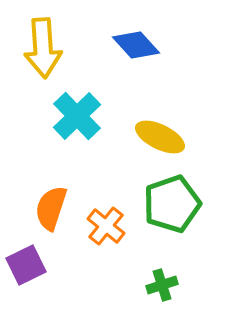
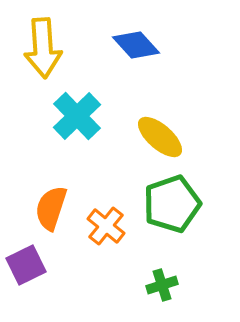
yellow ellipse: rotated 15 degrees clockwise
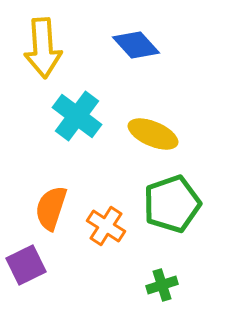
cyan cross: rotated 9 degrees counterclockwise
yellow ellipse: moved 7 px left, 3 px up; rotated 18 degrees counterclockwise
orange cross: rotated 6 degrees counterclockwise
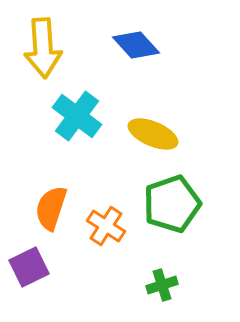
purple square: moved 3 px right, 2 px down
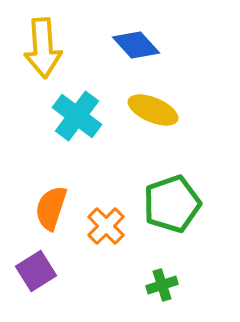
yellow ellipse: moved 24 px up
orange cross: rotated 12 degrees clockwise
purple square: moved 7 px right, 4 px down; rotated 6 degrees counterclockwise
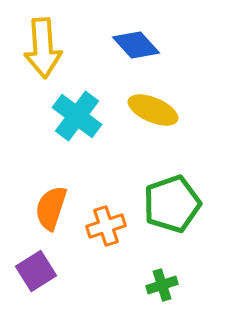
orange cross: rotated 27 degrees clockwise
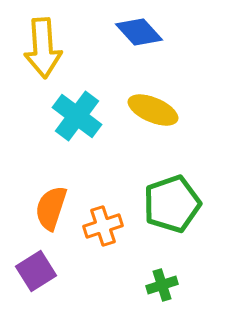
blue diamond: moved 3 px right, 13 px up
orange cross: moved 3 px left
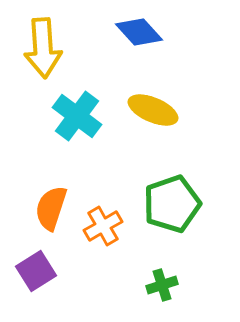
orange cross: rotated 12 degrees counterclockwise
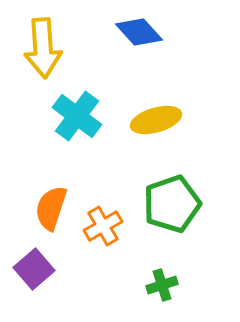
yellow ellipse: moved 3 px right, 10 px down; rotated 39 degrees counterclockwise
purple square: moved 2 px left, 2 px up; rotated 9 degrees counterclockwise
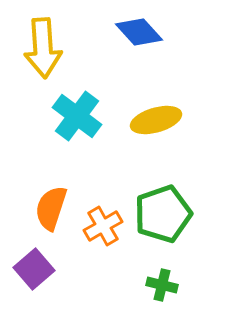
green pentagon: moved 9 px left, 10 px down
green cross: rotated 32 degrees clockwise
